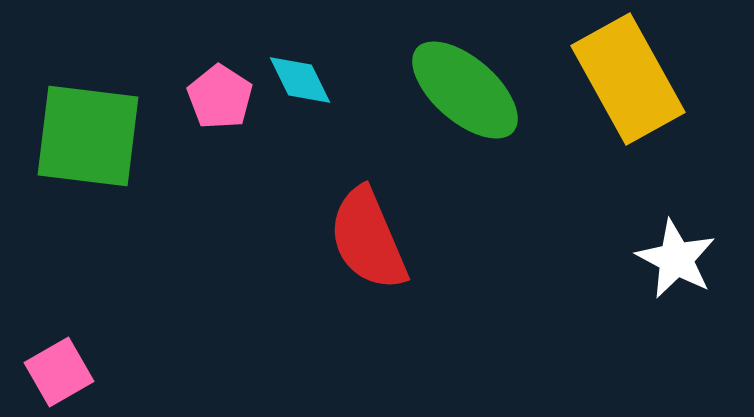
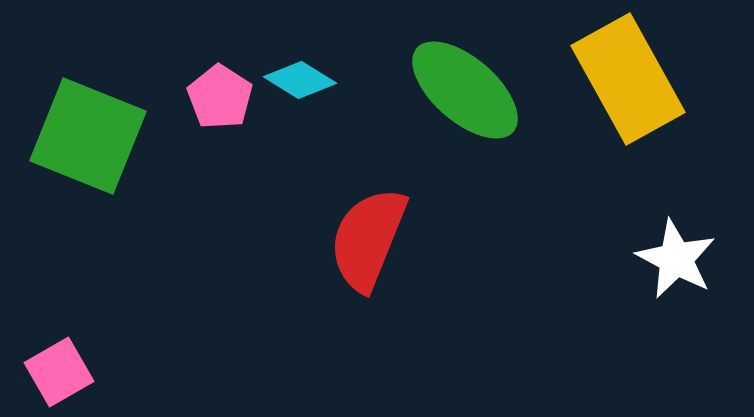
cyan diamond: rotated 32 degrees counterclockwise
green square: rotated 15 degrees clockwise
red semicircle: rotated 45 degrees clockwise
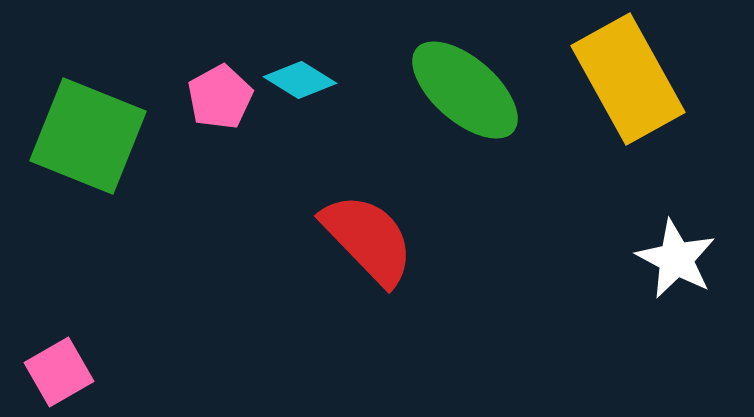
pink pentagon: rotated 10 degrees clockwise
red semicircle: rotated 114 degrees clockwise
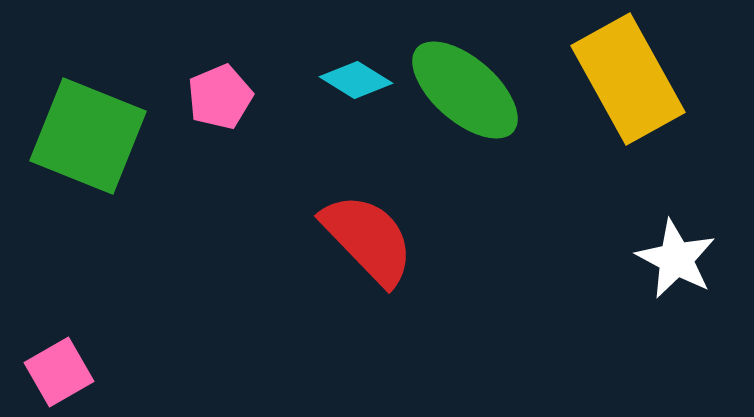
cyan diamond: moved 56 px right
pink pentagon: rotated 6 degrees clockwise
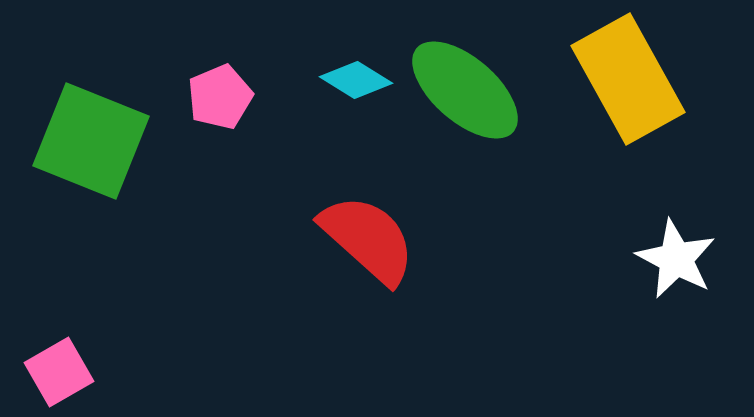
green square: moved 3 px right, 5 px down
red semicircle: rotated 4 degrees counterclockwise
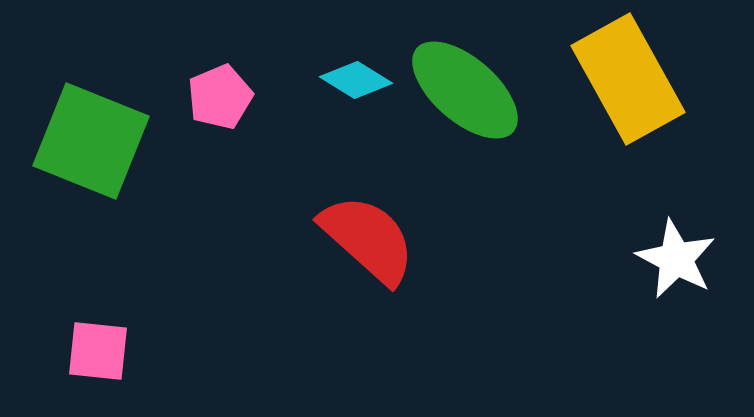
pink square: moved 39 px right, 21 px up; rotated 36 degrees clockwise
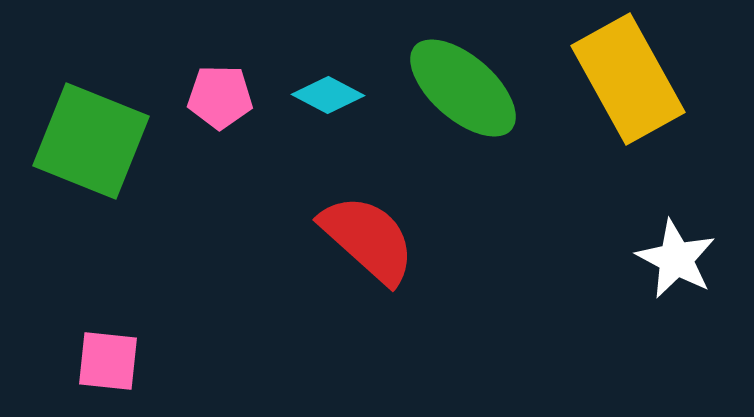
cyan diamond: moved 28 px left, 15 px down; rotated 4 degrees counterclockwise
green ellipse: moved 2 px left, 2 px up
pink pentagon: rotated 24 degrees clockwise
pink square: moved 10 px right, 10 px down
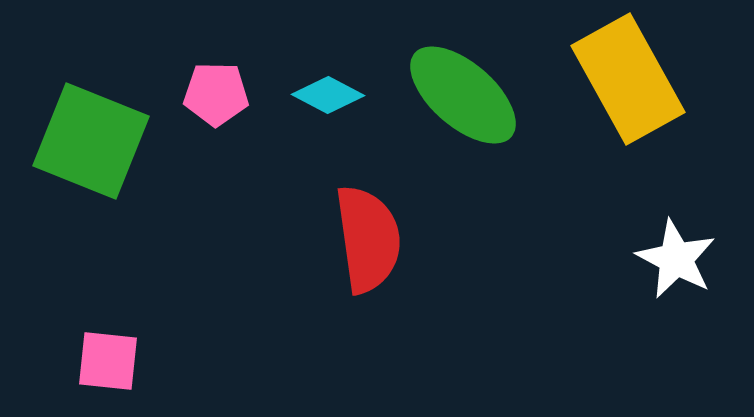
green ellipse: moved 7 px down
pink pentagon: moved 4 px left, 3 px up
red semicircle: rotated 40 degrees clockwise
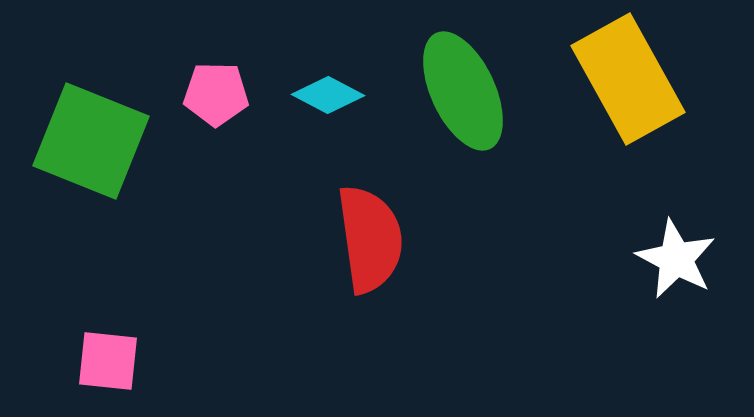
green ellipse: moved 4 px up; rotated 24 degrees clockwise
red semicircle: moved 2 px right
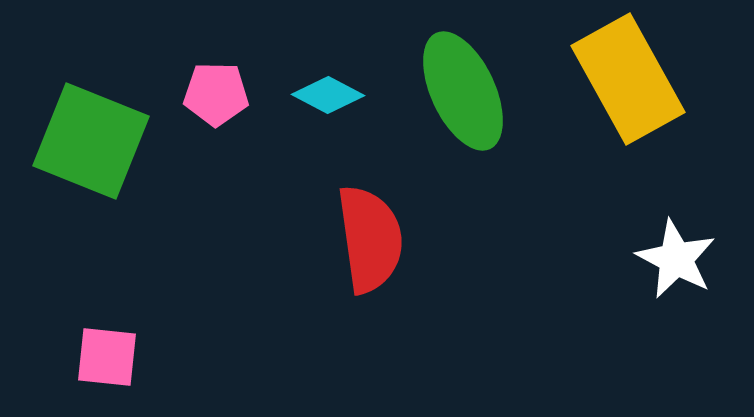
pink square: moved 1 px left, 4 px up
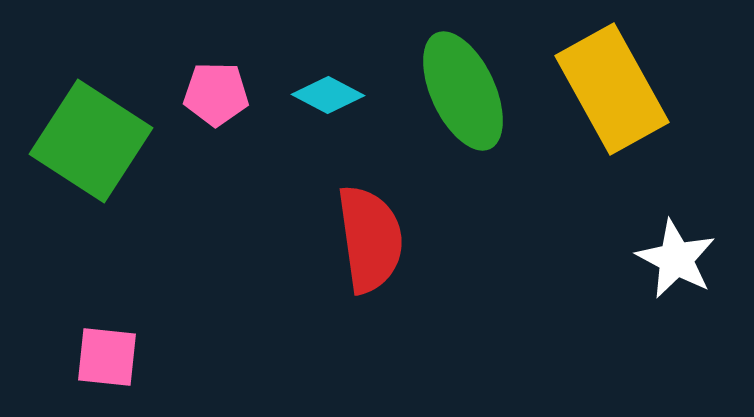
yellow rectangle: moved 16 px left, 10 px down
green square: rotated 11 degrees clockwise
